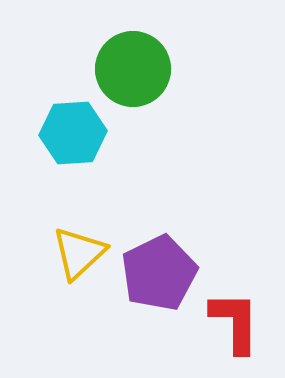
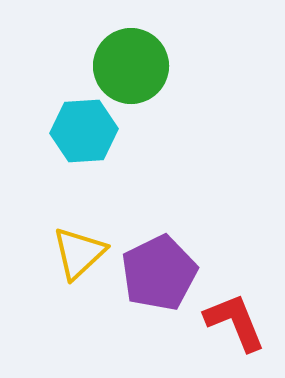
green circle: moved 2 px left, 3 px up
cyan hexagon: moved 11 px right, 2 px up
red L-shape: rotated 22 degrees counterclockwise
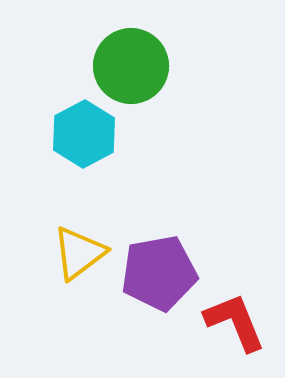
cyan hexagon: moved 3 px down; rotated 24 degrees counterclockwise
yellow triangle: rotated 6 degrees clockwise
purple pentagon: rotated 16 degrees clockwise
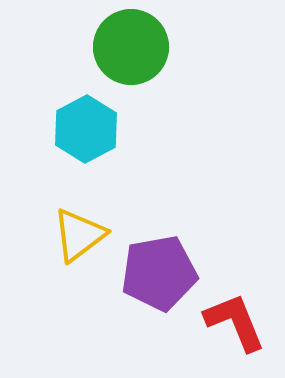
green circle: moved 19 px up
cyan hexagon: moved 2 px right, 5 px up
yellow triangle: moved 18 px up
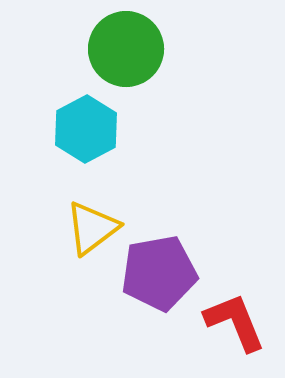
green circle: moved 5 px left, 2 px down
yellow triangle: moved 13 px right, 7 px up
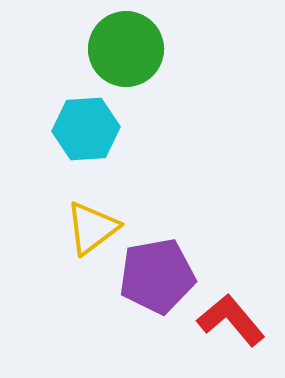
cyan hexagon: rotated 24 degrees clockwise
purple pentagon: moved 2 px left, 3 px down
red L-shape: moved 4 px left, 2 px up; rotated 18 degrees counterclockwise
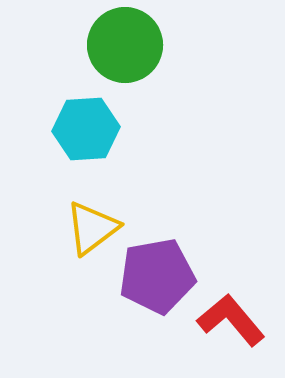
green circle: moved 1 px left, 4 px up
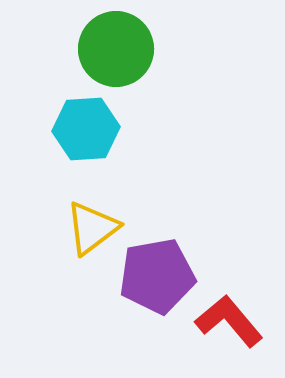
green circle: moved 9 px left, 4 px down
red L-shape: moved 2 px left, 1 px down
